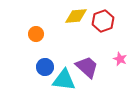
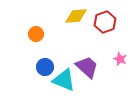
red hexagon: moved 2 px right, 1 px down
cyan triangle: rotated 15 degrees clockwise
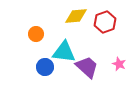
pink star: moved 1 px left, 5 px down
cyan triangle: moved 28 px up; rotated 15 degrees counterclockwise
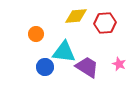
red hexagon: moved 1 px down; rotated 15 degrees clockwise
purple trapezoid: rotated 10 degrees counterclockwise
